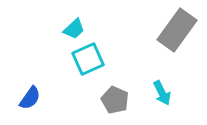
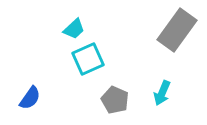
cyan arrow: rotated 50 degrees clockwise
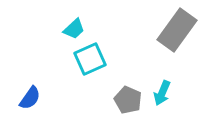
cyan square: moved 2 px right
gray pentagon: moved 13 px right
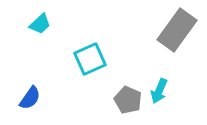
cyan trapezoid: moved 34 px left, 5 px up
cyan arrow: moved 3 px left, 2 px up
